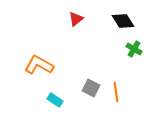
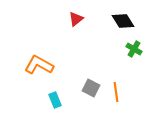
cyan rectangle: rotated 35 degrees clockwise
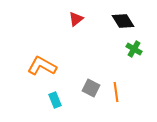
orange L-shape: moved 3 px right, 1 px down
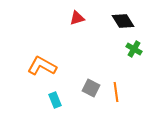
red triangle: moved 1 px right, 1 px up; rotated 21 degrees clockwise
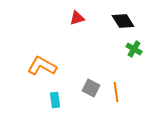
cyan rectangle: rotated 14 degrees clockwise
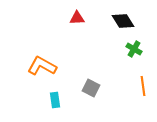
red triangle: rotated 14 degrees clockwise
orange line: moved 27 px right, 6 px up
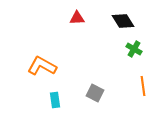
gray square: moved 4 px right, 5 px down
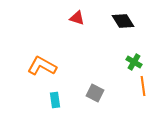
red triangle: rotated 21 degrees clockwise
green cross: moved 13 px down
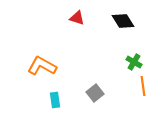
gray square: rotated 24 degrees clockwise
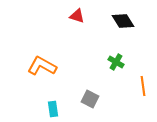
red triangle: moved 2 px up
green cross: moved 18 px left
gray square: moved 5 px left, 6 px down; rotated 24 degrees counterclockwise
cyan rectangle: moved 2 px left, 9 px down
